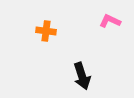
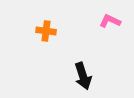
black arrow: moved 1 px right
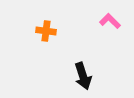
pink L-shape: rotated 20 degrees clockwise
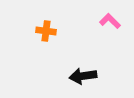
black arrow: rotated 100 degrees clockwise
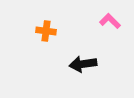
black arrow: moved 12 px up
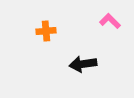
orange cross: rotated 12 degrees counterclockwise
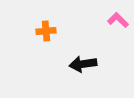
pink L-shape: moved 8 px right, 1 px up
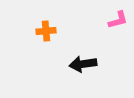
pink L-shape: rotated 120 degrees clockwise
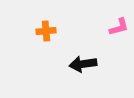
pink L-shape: moved 1 px right, 7 px down
